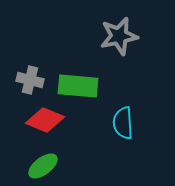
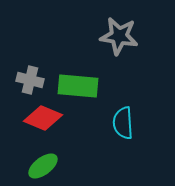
gray star: rotated 21 degrees clockwise
red diamond: moved 2 px left, 2 px up
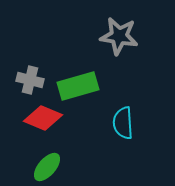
green rectangle: rotated 21 degrees counterclockwise
green ellipse: moved 4 px right, 1 px down; rotated 12 degrees counterclockwise
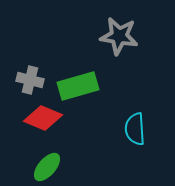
cyan semicircle: moved 12 px right, 6 px down
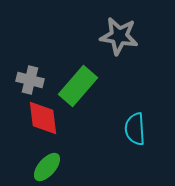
green rectangle: rotated 33 degrees counterclockwise
red diamond: rotated 60 degrees clockwise
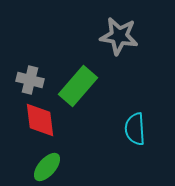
red diamond: moved 3 px left, 2 px down
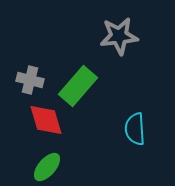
gray star: rotated 15 degrees counterclockwise
red diamond: moved 6 px right; rotated 9 degrees counterclockwise
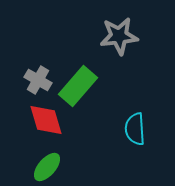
gray cross: moved 8 px right; rotated 16 degrees clockwise
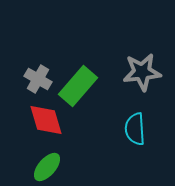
gray star: moved 23 px right, 36 px down
gray cross: moved 1 px up
